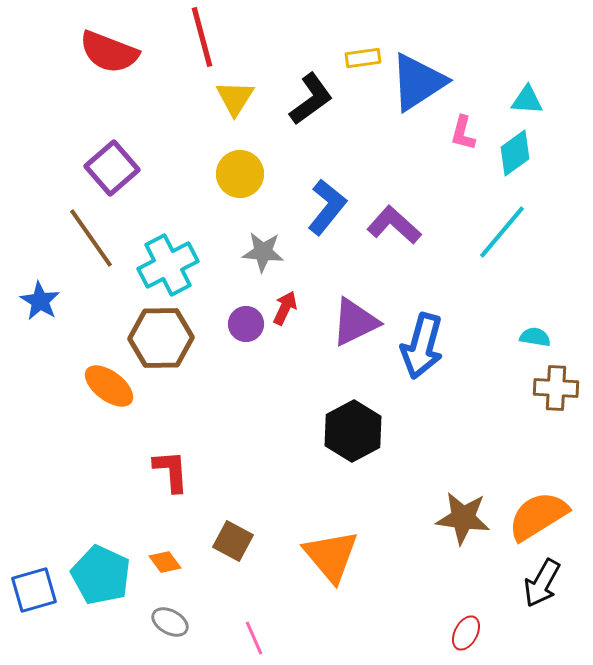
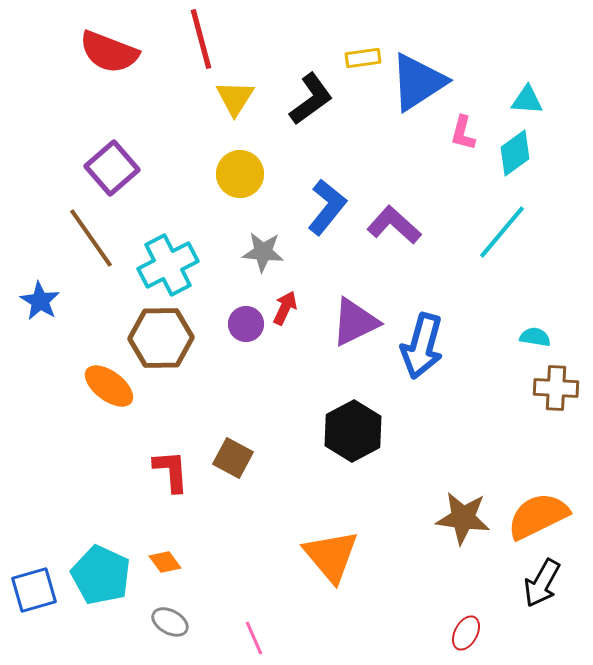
red line: moved 1 px left, 2 px down
orange semicircle: rotated 6 degrees clockwise
brown square: moved 83 px up
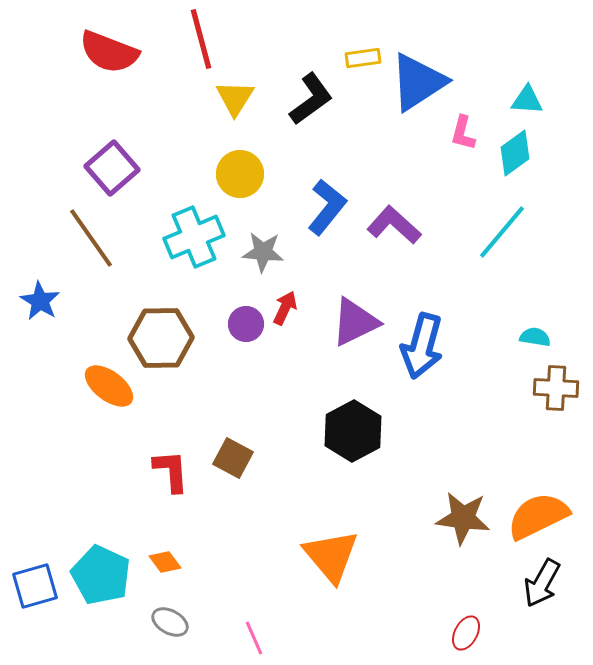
cyan cross: moved 26 px right, 28 px up; rotated 4 degrees clockwise
blue square: moved 1 px right, 4 px up
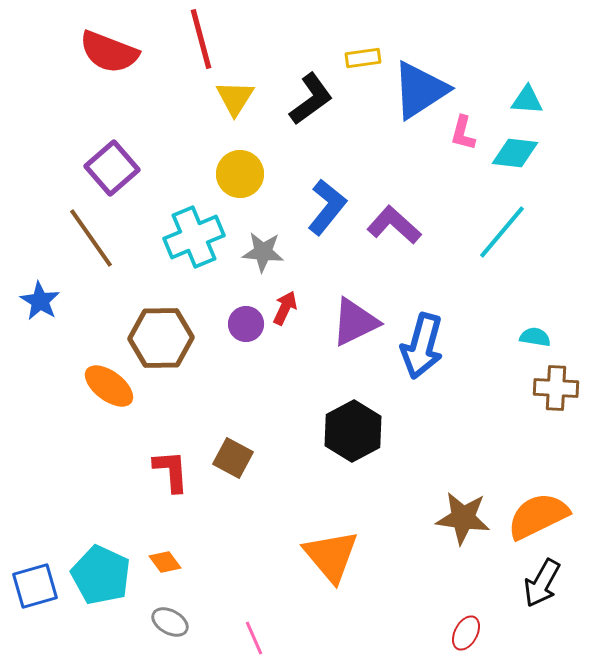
blue triangle: moved 2 px right, 8 px down
cyan diamond: rotated 42 degrees clockwise
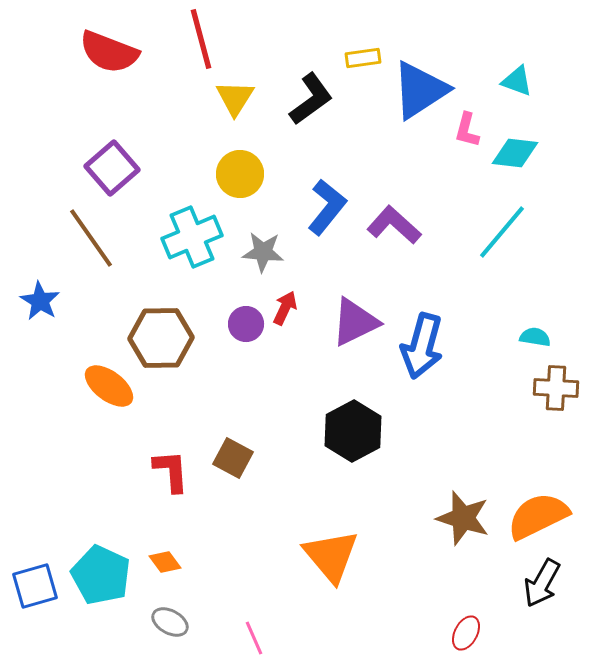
cyan triangle: moved 10 px left, 19 px up; rotated 16 degrees clockwise
pink L-shape: moved 4 px right, 3 px up
cyan cross: moved 2 px left
brown star: rotated 10 degrees clockwise
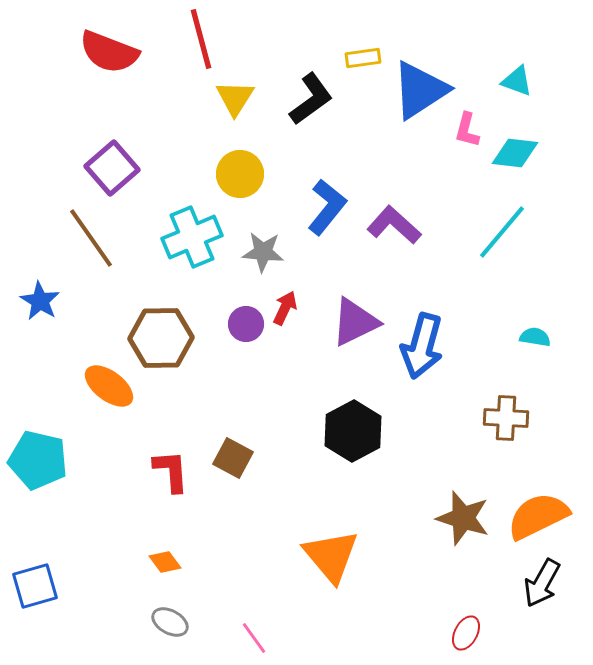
brown cross: moved 50 px left, 30 px down
cyan pentagon: moved 63 px left, 115 px up; rotated 12 degrees counterclockwise
pink line: rotated 12 degrees counterclockwise
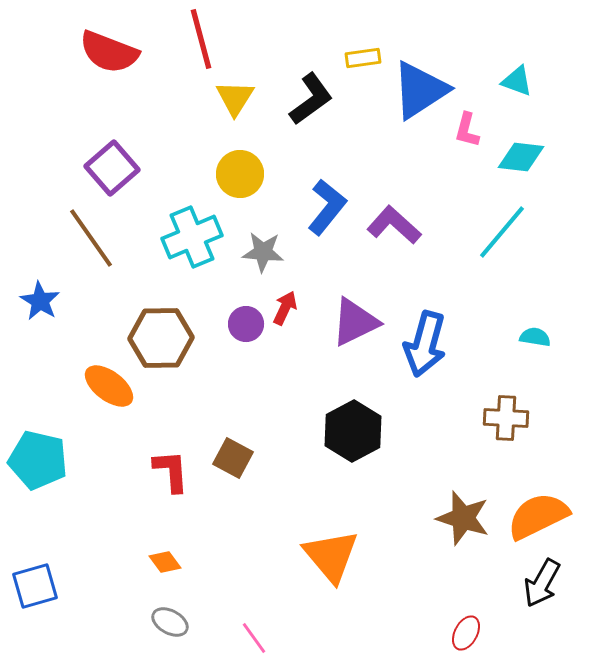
cyan diamond: moved 6 px right, 4 px down
blue arrow: moved 3 px right, 2 px up
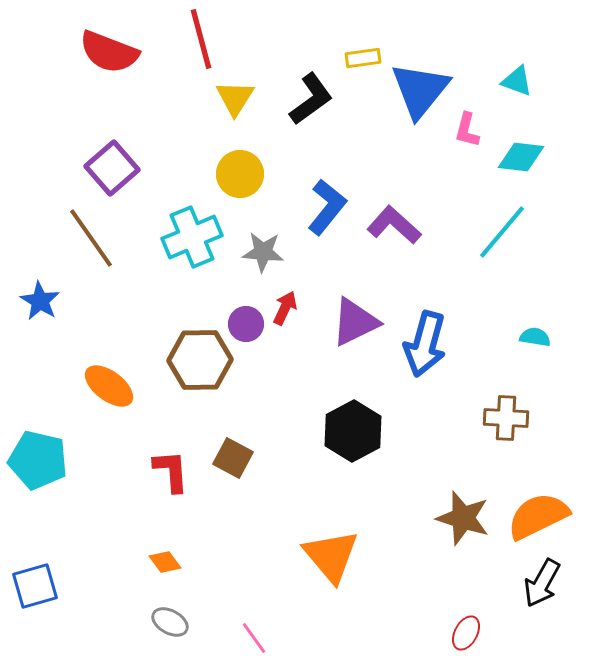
blue triangle: rotated 18 degrees counterclockwise
brown hexagon: moved 39 px right, 22 px down
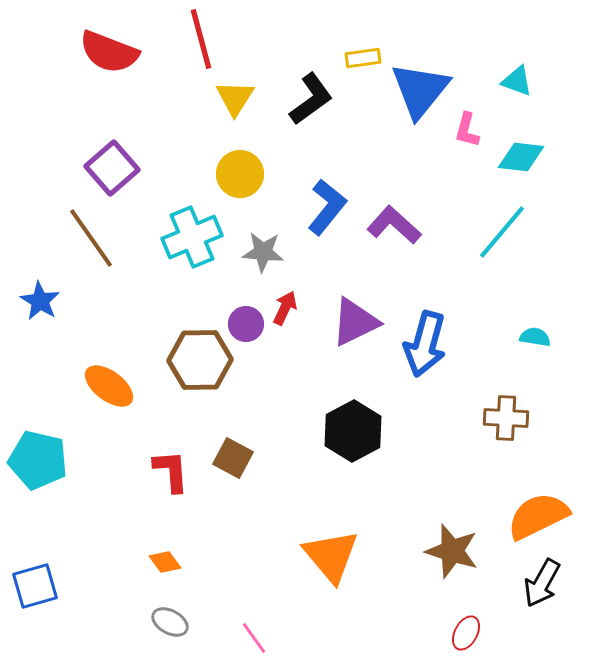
brown star: moved 11 px left, 33 px down
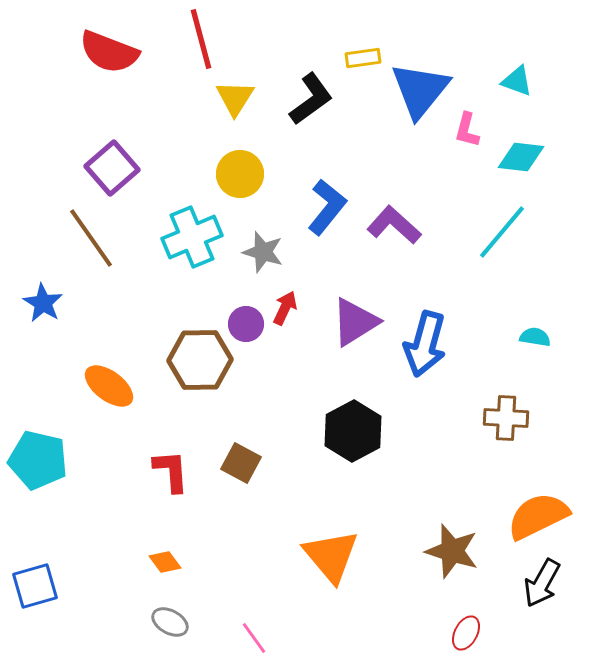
gray star: rotated 12 degrees clockwise
blue star: moved 3 px right, 2 px down
purple triangle: rotated 6 degrees counterclockwise
brown square: moved 8 px right, 5 px down
